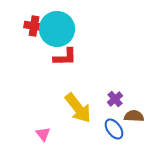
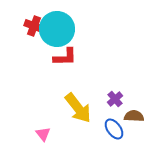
red cross: rotated 12 degrees clockwise
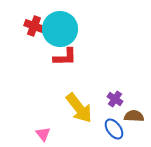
cyan circle: moved 3 px right
purple cross: rotated 14 degrees counterclockwise
yellow arrow: moved 1 px right
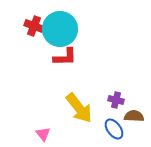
purple cross: moved 1 px right, 1 px down; rotated 21 degrees counterclockwise
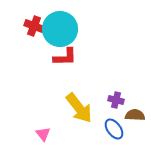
brown semicircle: moved 1 px right, 1 px up
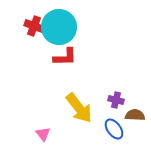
cyan circle: moved 1 px left, 2 px up
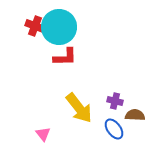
red cross: moved 1 px right
purple cross: moved 1 px left, 1 px down
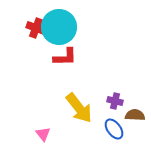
red cross: moved 1 px right, 2 px down
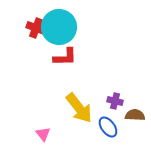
blue ellipse: moved 6 px left, 2 px up
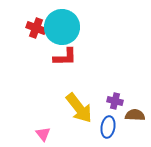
cyan circle: moved 3 px right
blue ellipse: rotated 45 degrees clockwise
